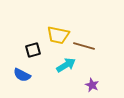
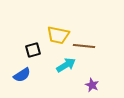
brown line: rotated 10 degrees counterclockwise
blue semicircle: rotated 60 degrees counterclockwise
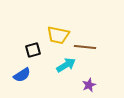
brown line: moved 1 px right, 1 px down
purple star: moved 3 px left; rotated 24 degrees clockwise
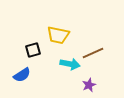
brown line: moved 8 px right, 6 px down; rotated 30 degrees counterclockwise
cyan arrow: moved 4 px right, 1 px up; rotated 42 degrees clockwise
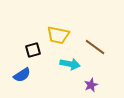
brown line: moved 2 px right, 6 px up; rotated 60 degrees clockwise
purple star: moved 2 px right
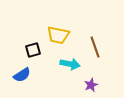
brown line: rotated 35 degrees clockwise
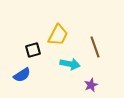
yellow trapezoid: rotated 75 degrees counterclockwise
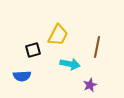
brown line: moved 2 px right; rotated 30 degrees clockwise
blue semicircle: moved 1 px down; rotated 30 degrees clockwise
purple star: moved 1 px left
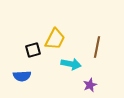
yellow trapezoid: moved 3 px left, 4 px down
cyan arrow: moved 1 px right
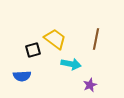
yellow trapezoid: rotated 80 degrees counterclockwise
brown line: moved 1 px left, 8 px up
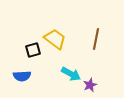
cyan arrow: moved 10 px down; rotated 18 degrees clockwise
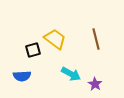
brown line: rotated 25 degrees counterclockwise
purple star: moved 5 px right, 1 px up; rotated 16 degrees counterclockwise
